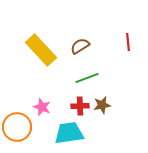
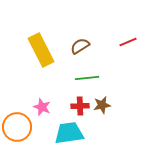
red line: rotated 72 degrees clockwise
yellow rectangle: rotated 16 degrees clockwise
green line: rotated 15 degrees clockwise
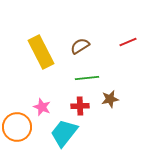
yellow rectangle: moved 2 px down
brown star: moved 8 px right, 6 px up
cyan trapezoid: moved 5 px left; rotated 44 degrees counterclockwise
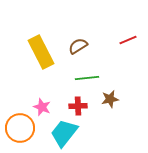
red line: moved 2 px up
brown semicircle: moved 2 px left
red cross: moved 2 px left
orange circle: moved 3 px right, 1 px down
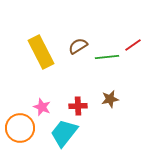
red line: moved 5 px right, 5 px down; rotated 12 degrees counterclockwise
green line: moved 20 px right, 21 px up
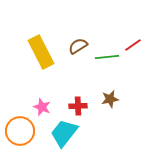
orange circle: moved 3 px down
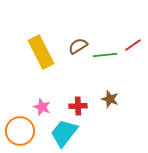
green line: moved 2 px left, 2 px up
brown star: rotated 30 degrees clockwise
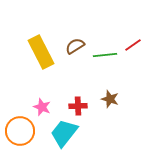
brown semicircle: moved 3 px left
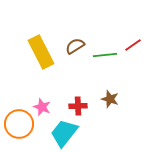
orange circle: moved 1 px left, 7 px up
